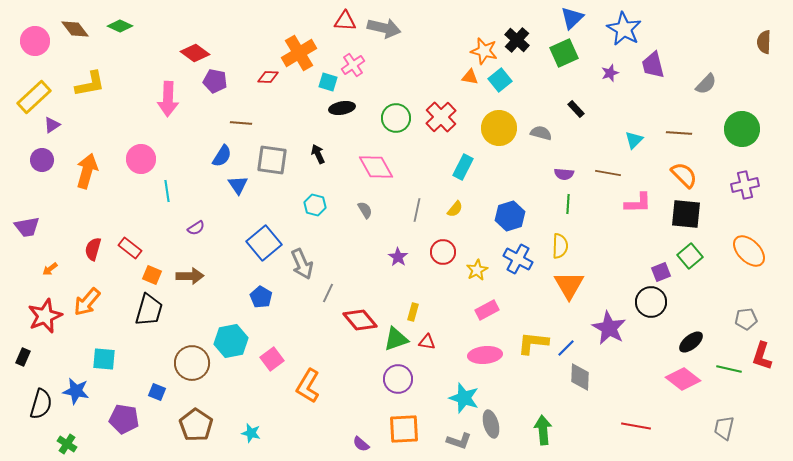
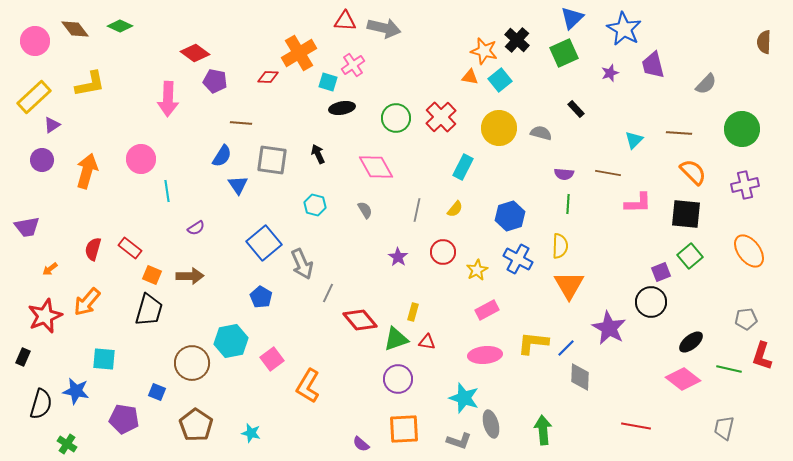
orange semicircle at (684, 175): moved 9 px right, 3 px up
orange ellipse at (749, 251): rotated 8 degrees clockwise
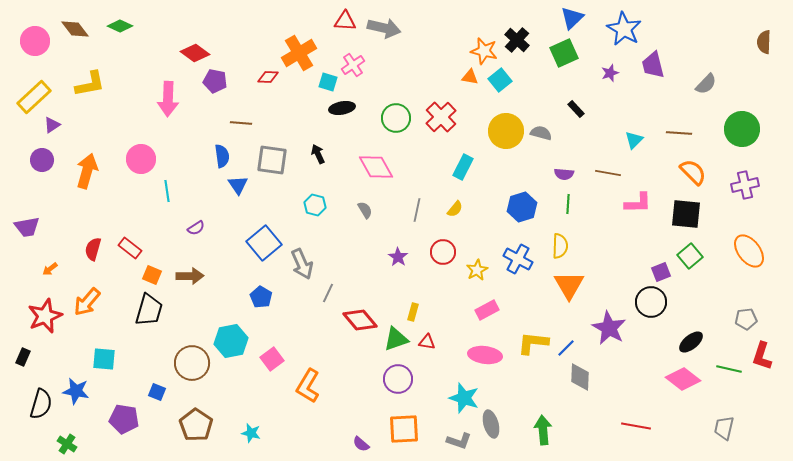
yellow circle at (499, 128): moved 7 px right, 3 px down
blue semicircle at (222, 156): rotated 40 degrees counterclockwise
blue hexagon at (510, 216): moved 12 px right, 9 px up
pink ellipse at (485, 355): rotated 12 degrees clockwise
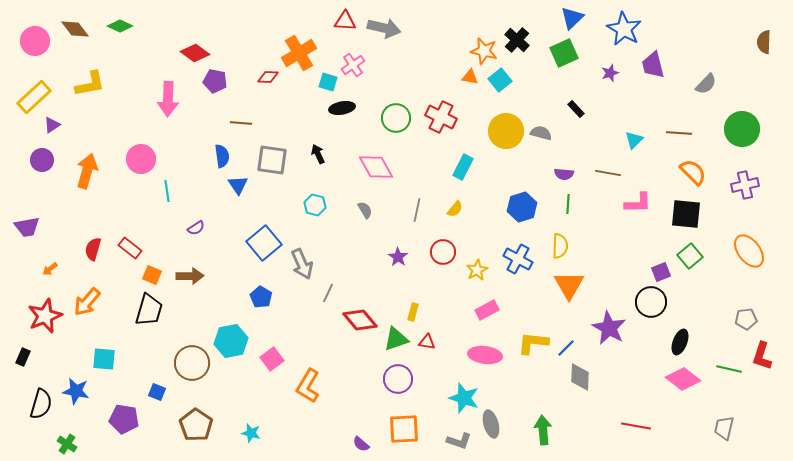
red cross at (441, 117): rotated 20 degrees counterclockwise
black ellipse at (691, 342): moved 11 px left; rotated 30 degrees counterclockwise
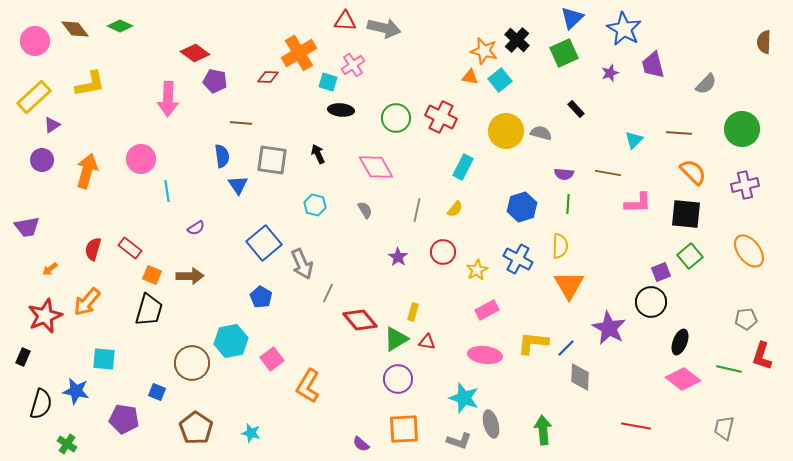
black ellipse at (342, 108): moved 1 px left, 2 px down; rotated 15 degrees clockwise
green triangle at (396, 339): rotated 12 degrees counterclockwise
brown pentagon at (196, 425): moved 3 px down
